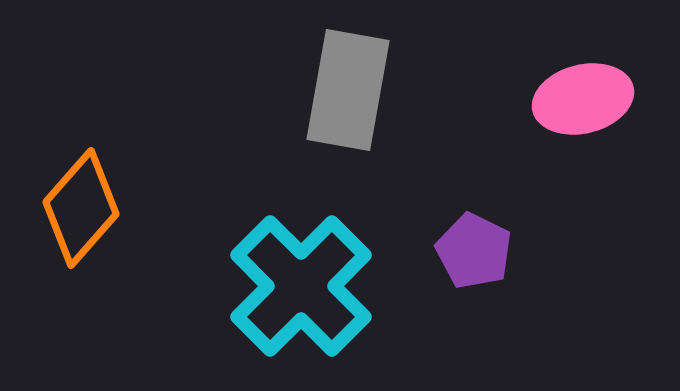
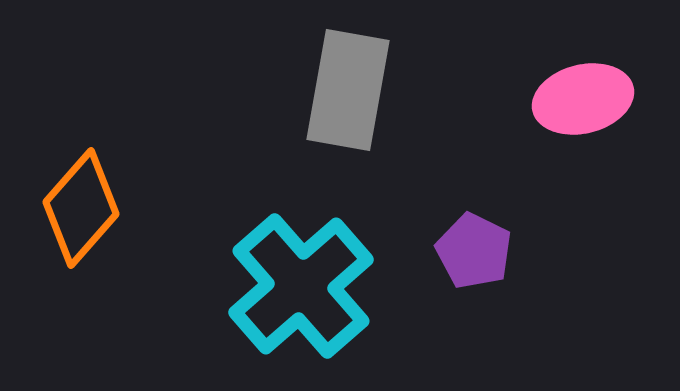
cyan cross: rotated 4 degrees clockwise
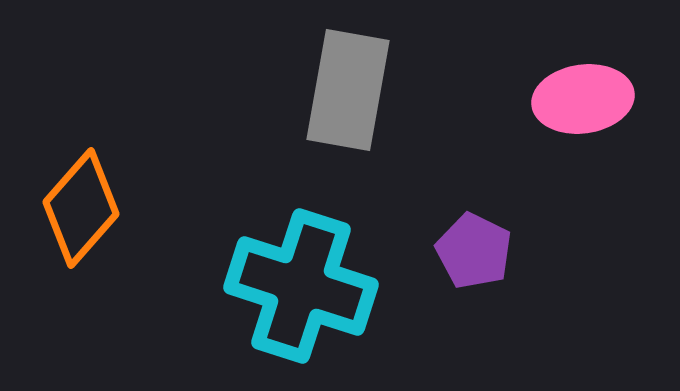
pink ellipse: rotated 6 degrees clockwise
cyan cross: rotated 31 degrees counterclockwise
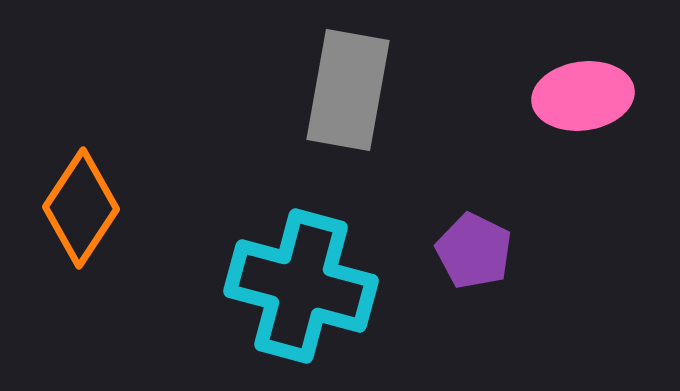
pink ellipse: moved 3 px up
orange diamond: rotated 8 degrees counterclockwise
cyan cross: rotated 3 degrees counterclockwise
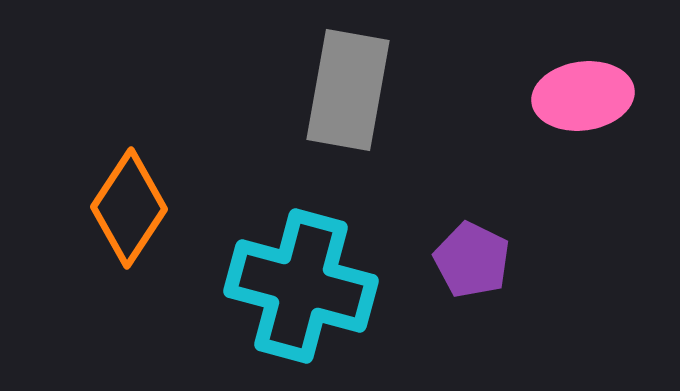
orange diamond: moved 48 px right
purple pentagon: moved 2 px left, 9 px down
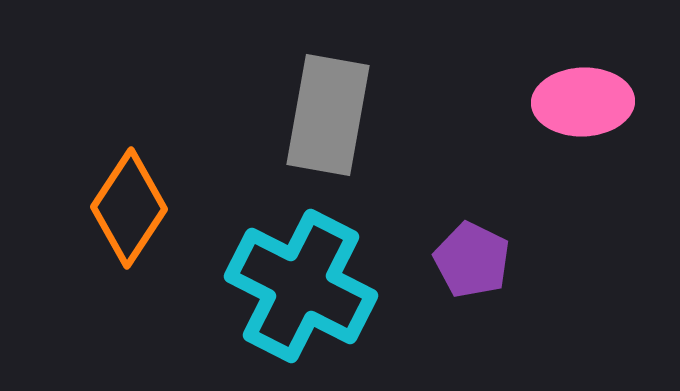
gray rectangle: moved 20 px left, 25 px down
pink ellipse: moved 6 px down; rotated 6 degrees clockwise
cyan cross: rotated 12 degrees clockwise
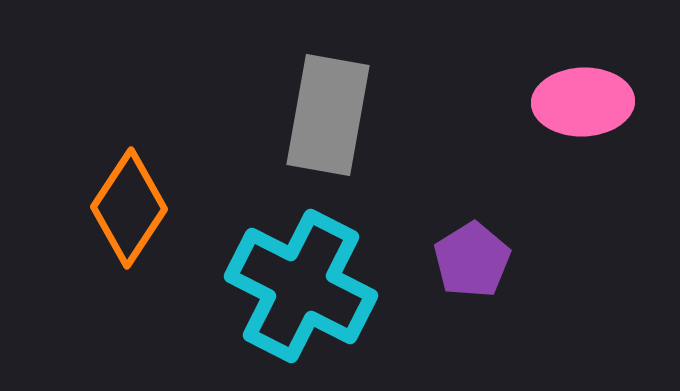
purple pentagon: rotated 14 degrees clockwise
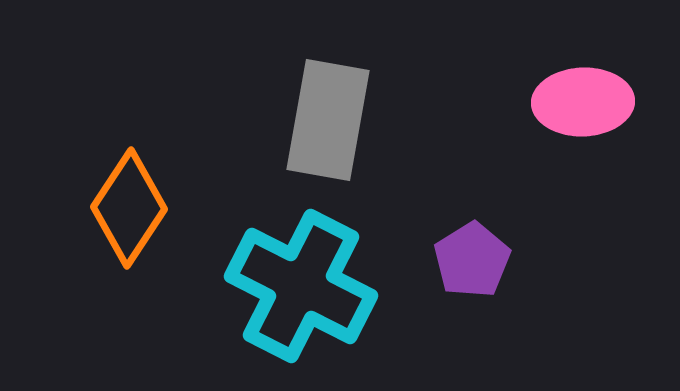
gray rectangle: moved 5 px down
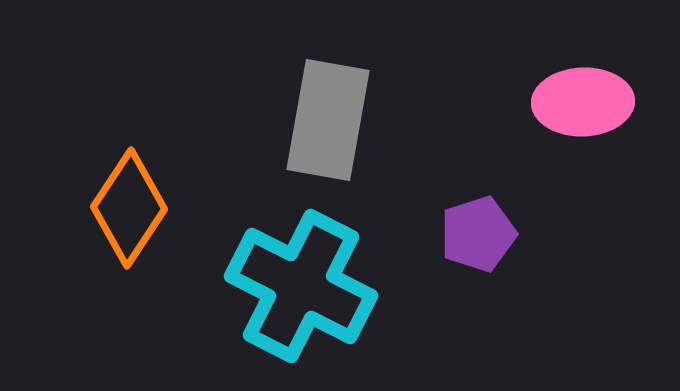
purple pentagon: moved 6 px right, 26 px up; rotated 14 degrees clockwise
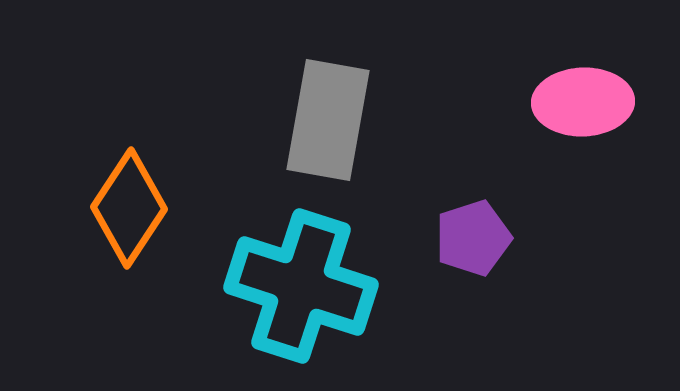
purple pentagon: moved 5 px left, 4 px down
cyan cross: rotated 9 degrees counterclockwise
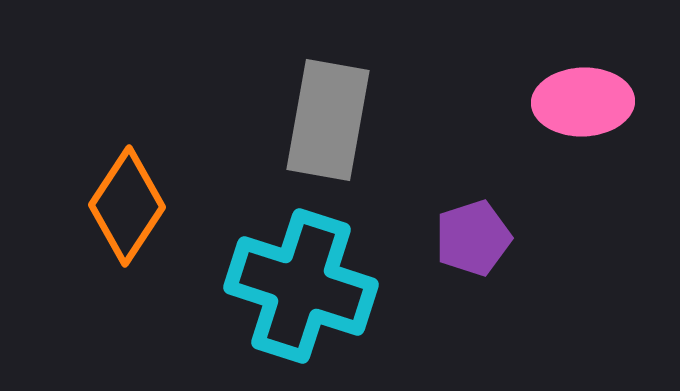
orange diamond: moved 2 px left, 2 px up
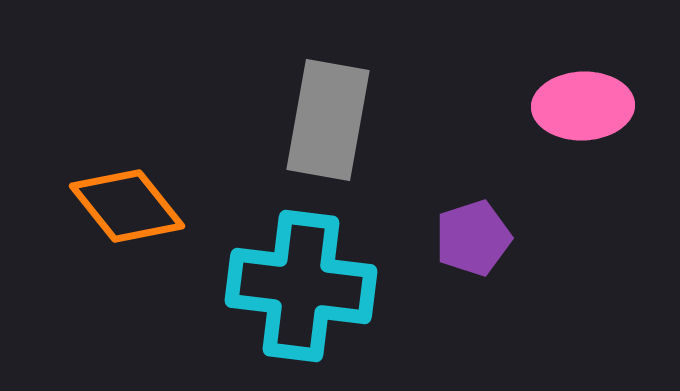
pink ellipse: moved 4 px down
orange diamond: rotated 72 degrees counterclockwise
cyan cross: rotated 11 degrees counterclockwise
